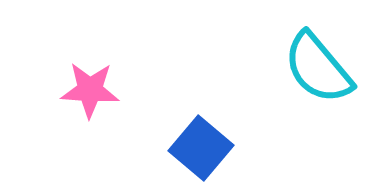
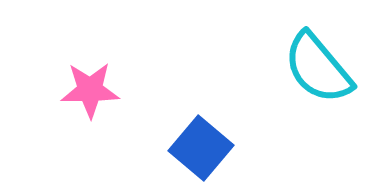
pink star: rotated 4 degrees counterclockwise
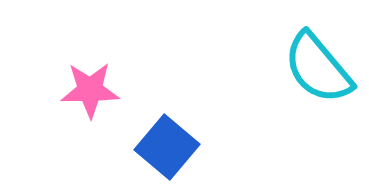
blue square: moved 34 px left, 1 px up
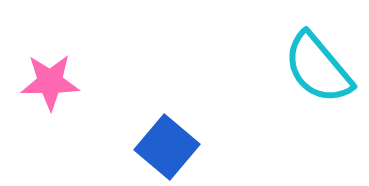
pink star: moved 40 px left, 8 px up
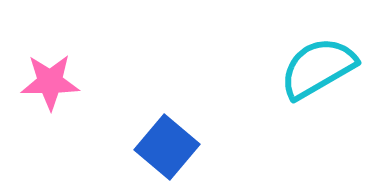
cyan semicircle: rotated 100 degrees clockwise
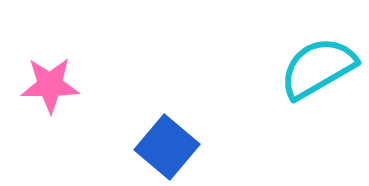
pink star: moved 3 px down
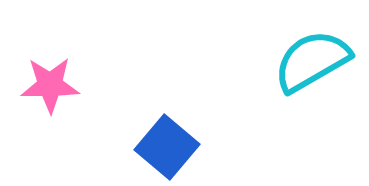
cyan semicircle: moved 6 px left, 7 px up
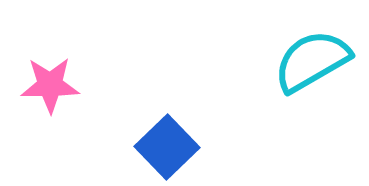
blue square: rotated 6 degrees clockwise
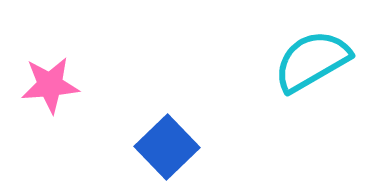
pink star: rotated 4 degrees counterclockwise
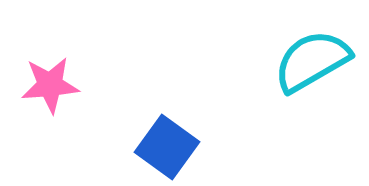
blue square: rotated 10 degrees counterclockwise
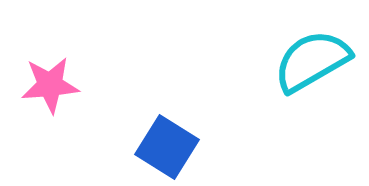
blue square: rotated 4 degrees counterclockwise
